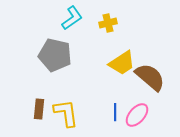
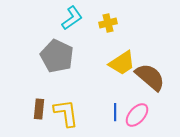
gray pentagon: moved 2 px right, 1 px down; rotated 12 degrees clockwise
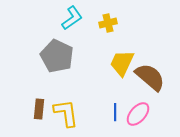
yellow trapezoid: rotated 148 degrees clockwise
pink ellipse: moved 1 px right, 1 px up
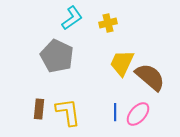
yellow L-shape: moved 2 px right, 1 px up
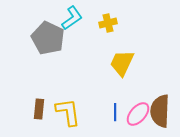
gray pentagon: moved 9 px left, 18 px up
brown semicircle: moved 10 px right, 34 px down; rotated 128 degrees counterclockwise
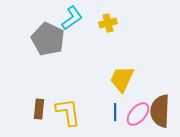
gray pentagon: moved 1 px down
yellow trapezoid: moved 16 px down
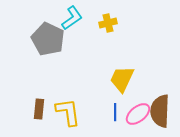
pink ellipse: rotated 10 degrees clockwise
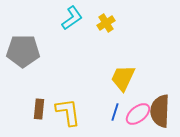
yellow cross: moved 2 px left; rotated 18 degrees counterclockwise
gray pentagon: moved 25 px left, 12 px down; rotated 24 degrees counterclockwise
yellow trapezoid: moved 1 px right, 1 px up
blue line: rotated 18 degrees clockwise
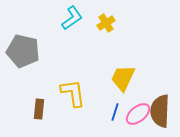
gray pentagon: rotated 12 degrees clockwise
yellow L-shape: moved 5 px right, 19 px up
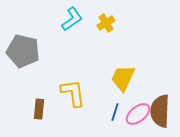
cyan L-shape: moved 1 px down
